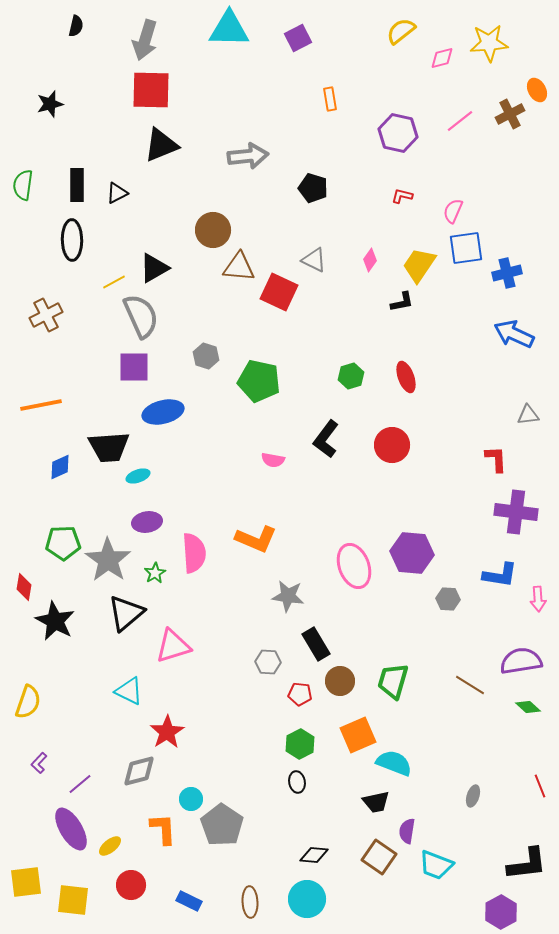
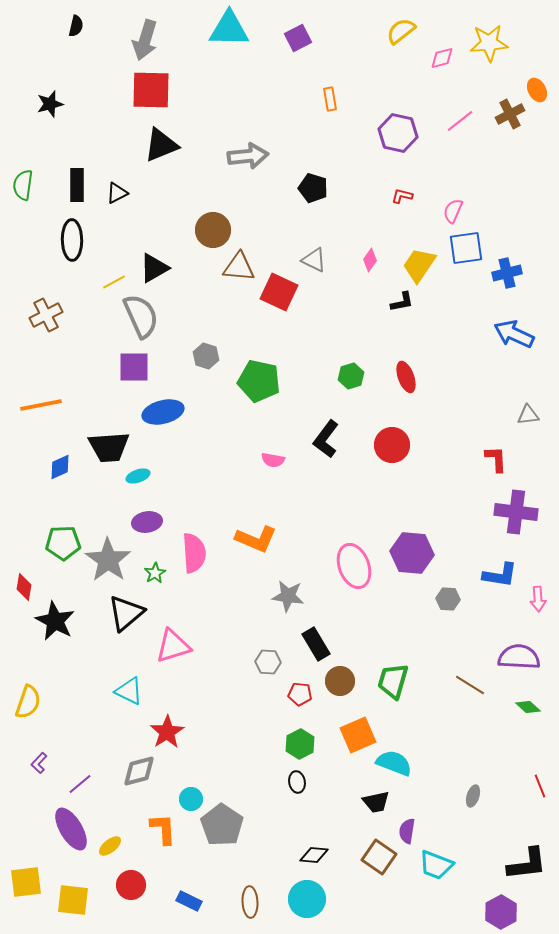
purple semicircle at (521, 661): moved 2 px left, 4 px up; rotated 12 degrees clockwise
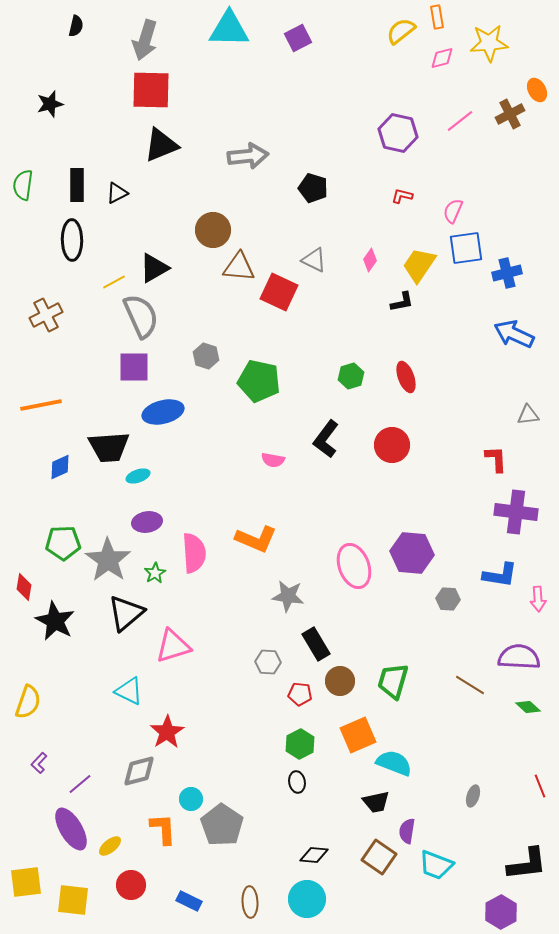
orange rectangle at (330, 99): moved 107 px right, 82 px up
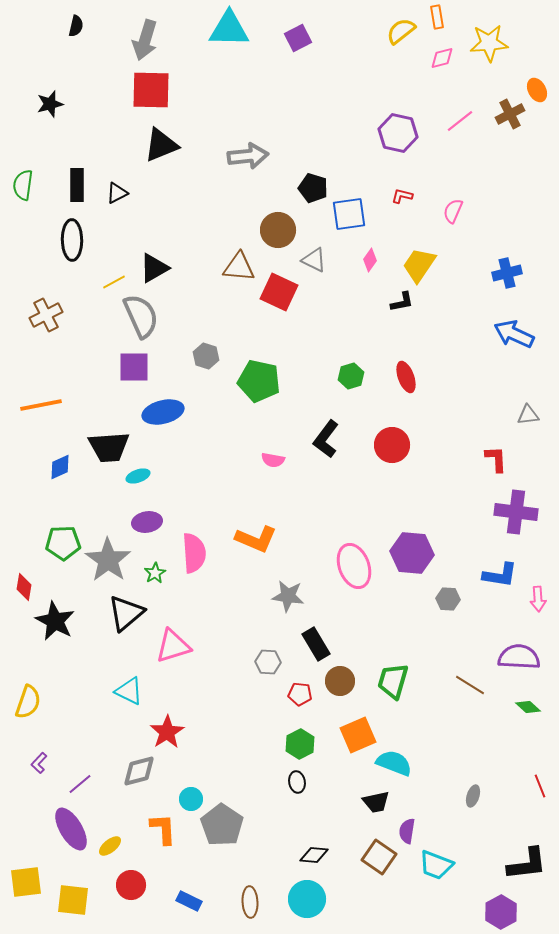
brown circle at (213, 230): moved 65 px right
blue square at (466, 248): moved 117 px left, 34 px up
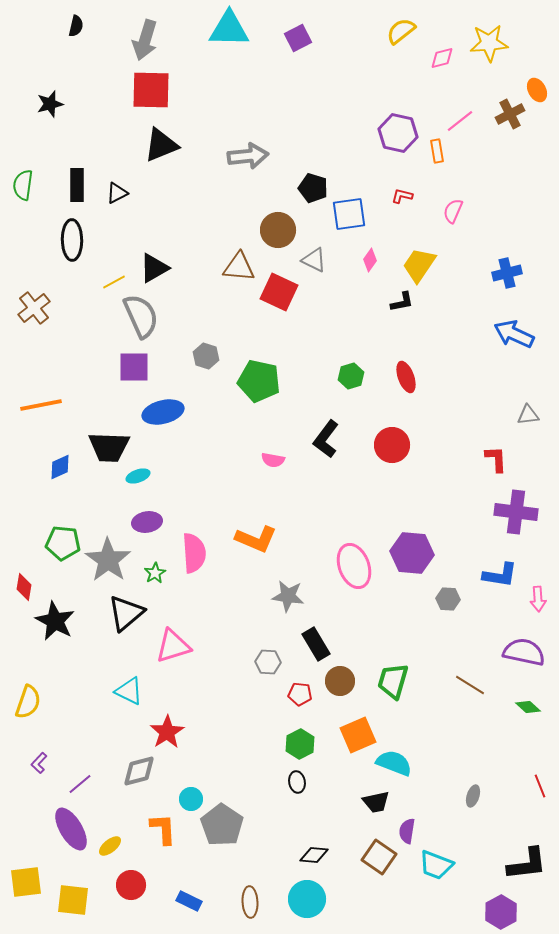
orange rectangle at (437, 17): moved 134 px down
brown cross at (46, 315): moved 12 px left, 7 px up; rotated 12 degrees counterclockwise
black trapezoid at (109, 447): rotated 6 degrees clockwise
green pentagon at (63, 543): rotated 8 degrees clockwise
purple semicircle at (519, 657): moved 5 px right, 5 px up; rotated 9 degrees clockwise
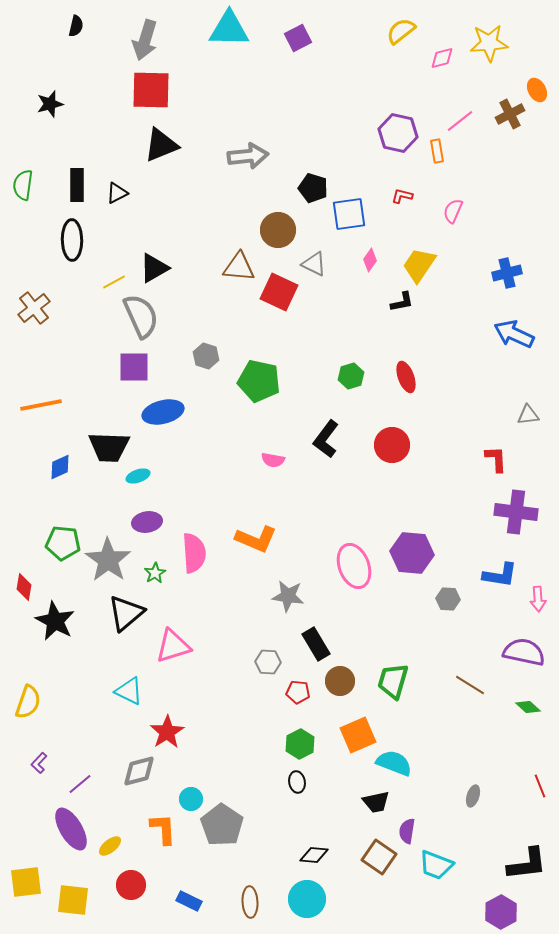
gray triangle at (314, 260): moved 4 px down
red pentagon at (300, 694): moved 2 px left, 2 px up
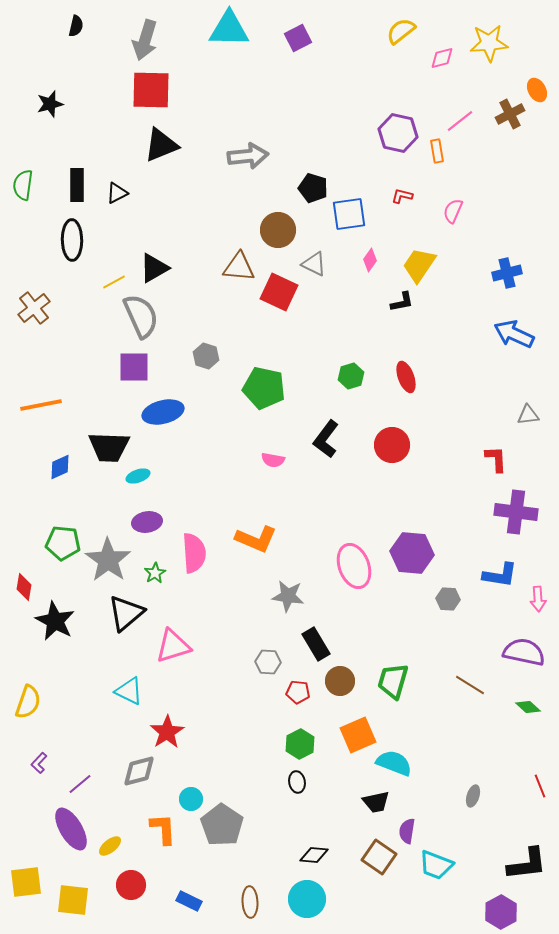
green pentagon at (259, 381): moved 5 px right, 7 px down
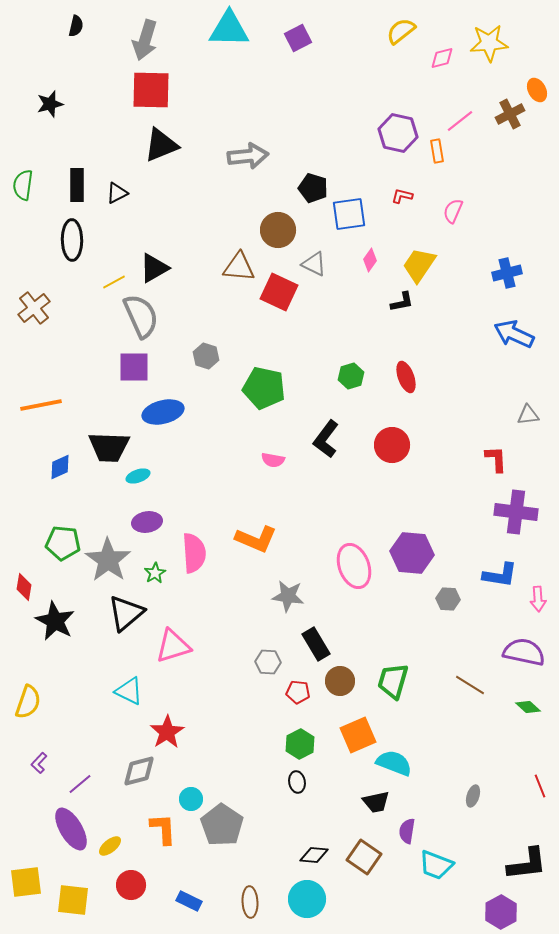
brown square at (379, 857): moved 15 px left
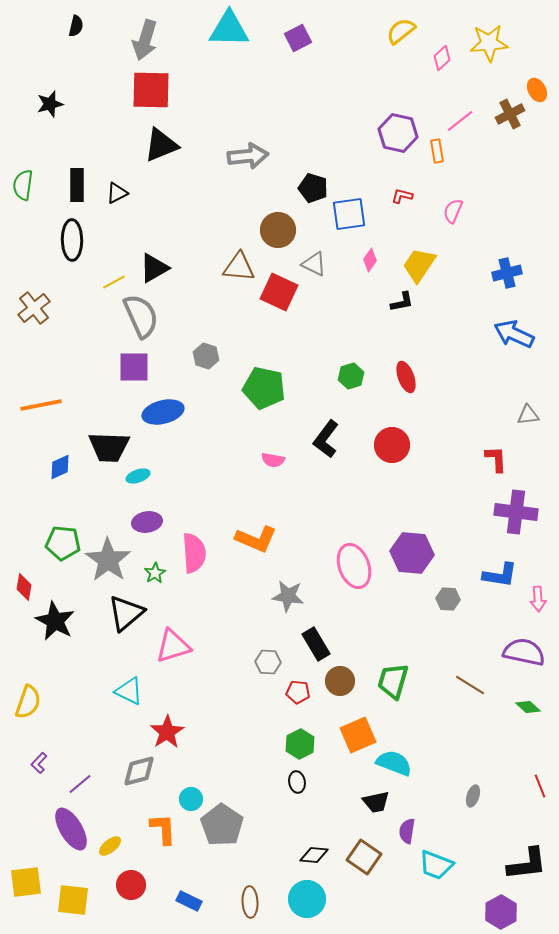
pink diamond at (442, 58): rotated 30 degrees counterclockwise
